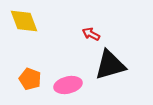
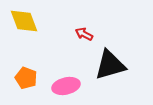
red arrow: moved 7 px left
orange pentagon: moved 4 px left, 1 px up
pink ellipse: moved 2 px left, 1 px down
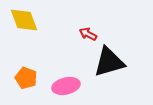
yellow diamond: moved 1 px up
red arrow: moved 4 px right
black triangle: moved 1 px left, 3 px up
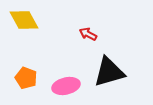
yellow diamond: rotated 8 degrees counterclockwise
black triangle: moved 10 px down
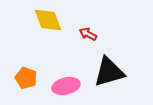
yellow diamond: moved 24 px right; rotated 8 degrees clockwise
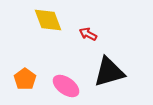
orange pentagon: moved 1 px left, 1 px down; rotated 15 degrees clockwise
pink ellipse: rotated 48 degrees clockwise
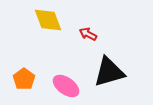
orange pentagon: moved 1 px left
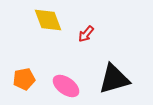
red arrow: moved 2 px left; rotated 78 degrees counterclockwise
black triangle: moved 5 px right, 7 px down
orange pentagon: rotated 25 degrees clockwise
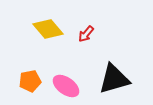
yellow diamond: moved 9 px down; rotated 20 degrees counterclockwise
orange pentagon: moved 6 px right, 2 px down
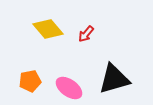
pink ellipse: moved 3 px right, 2 px down
